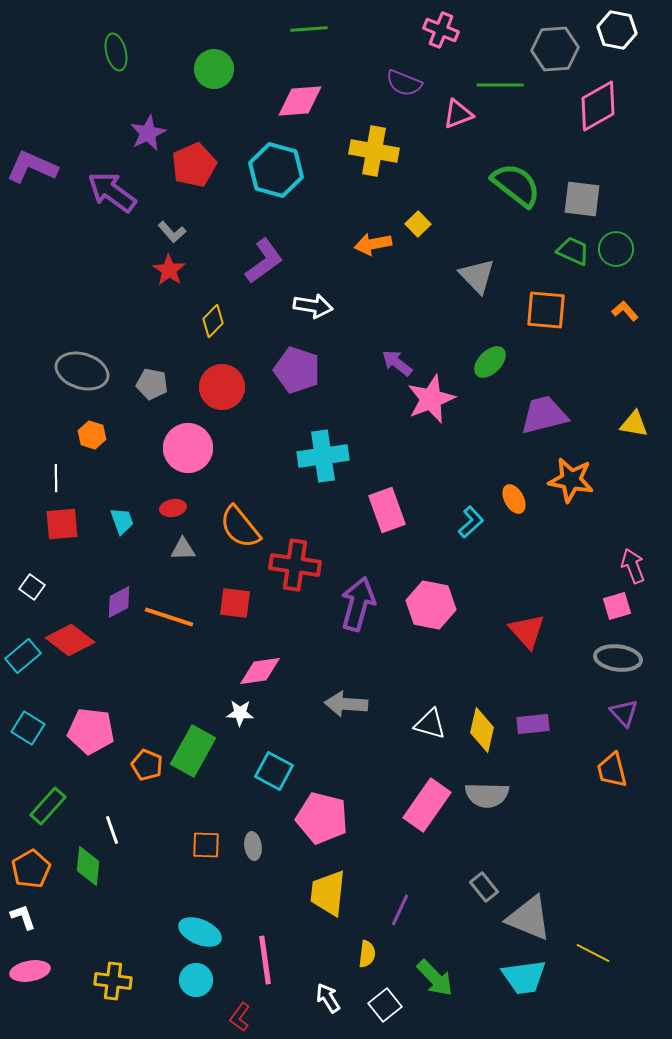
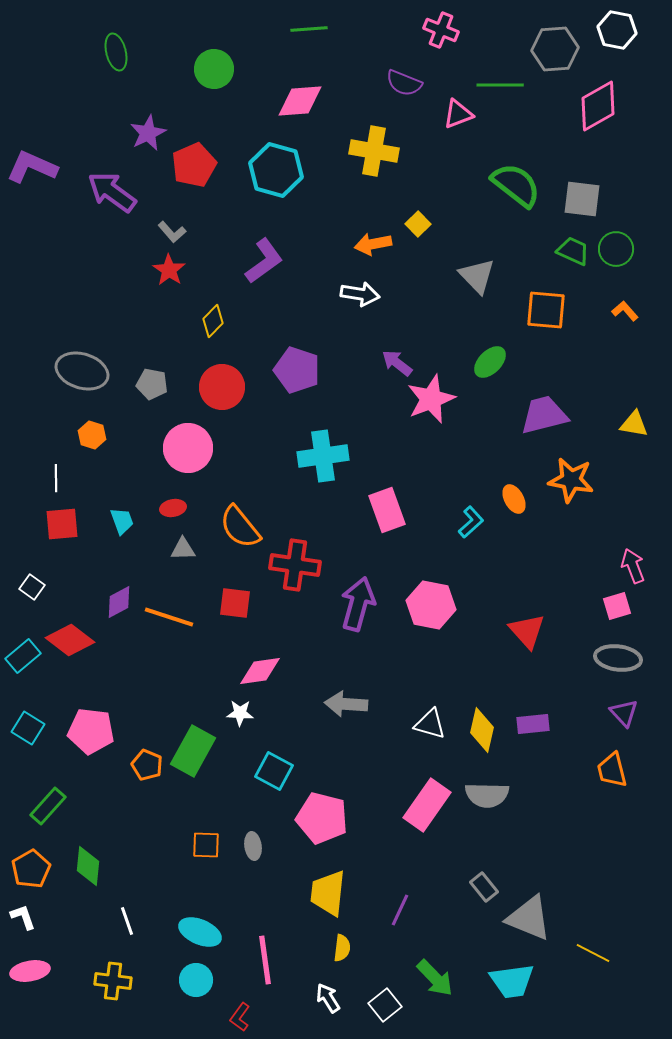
white arrow at (313, 306): moved 47 px right, 12 px up
white line at (112, 830): moved 15 px right, 91 px down
yellow semicircle at (367, 954): moved 25 px left, 6 px up
cyan trapezoid at (524, 977): moved 12 px left, 4 px down
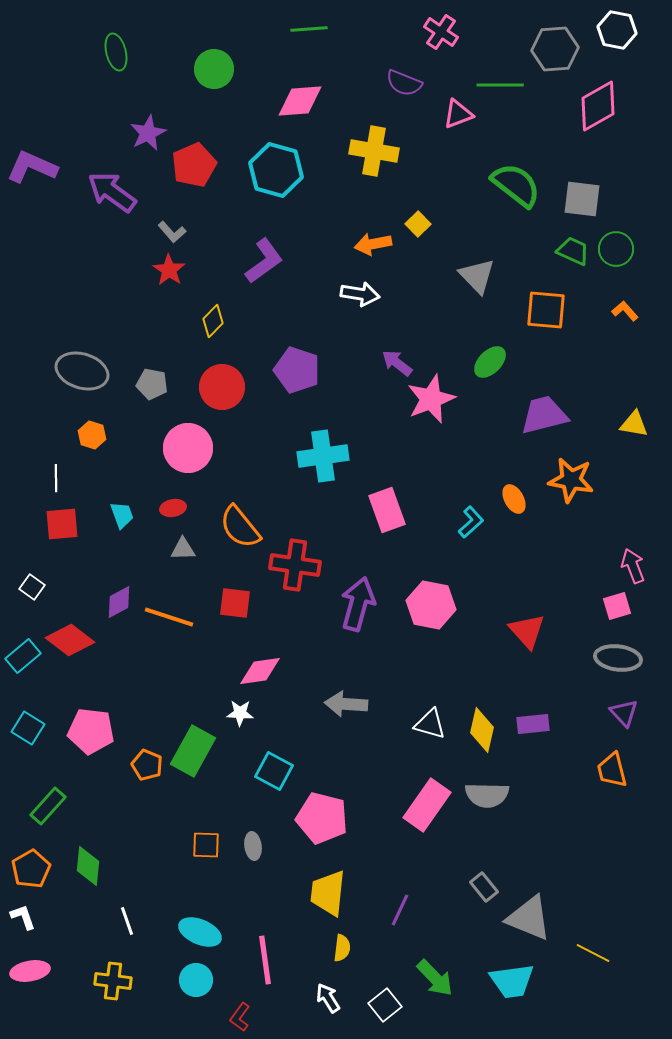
pink cross at (441, 30): moved 2 px down; rotated 12 degrees clockwise
cyan trapezoid at (122, 521): moved 6 px up
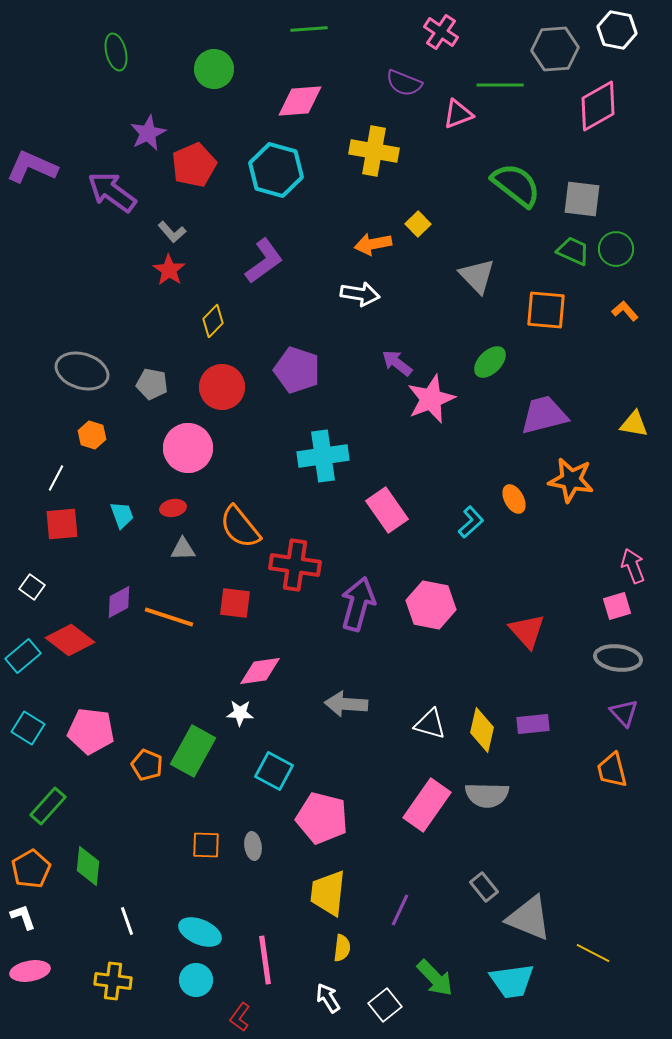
white line at (56, 478): rotated 28 degrees clockwise
pink rectangle at (387, 510): rotated 15 degrees counterclockwise
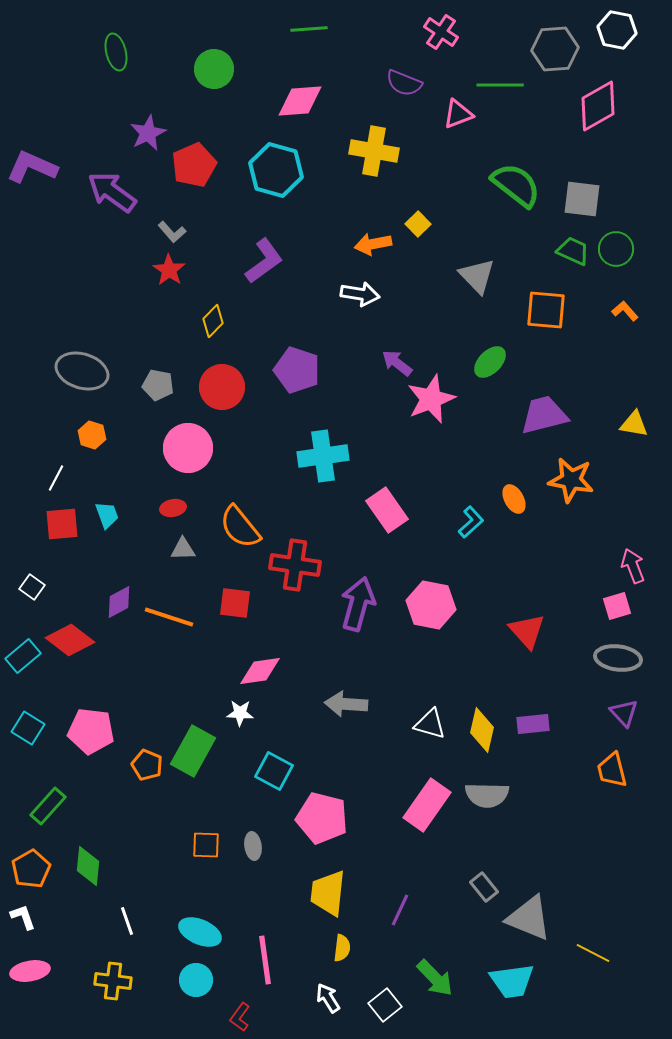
gray pentagon at (152, 384): moved 6 px right, 1 px down
cyan trapezoid at (122, 515): moved 15 px left
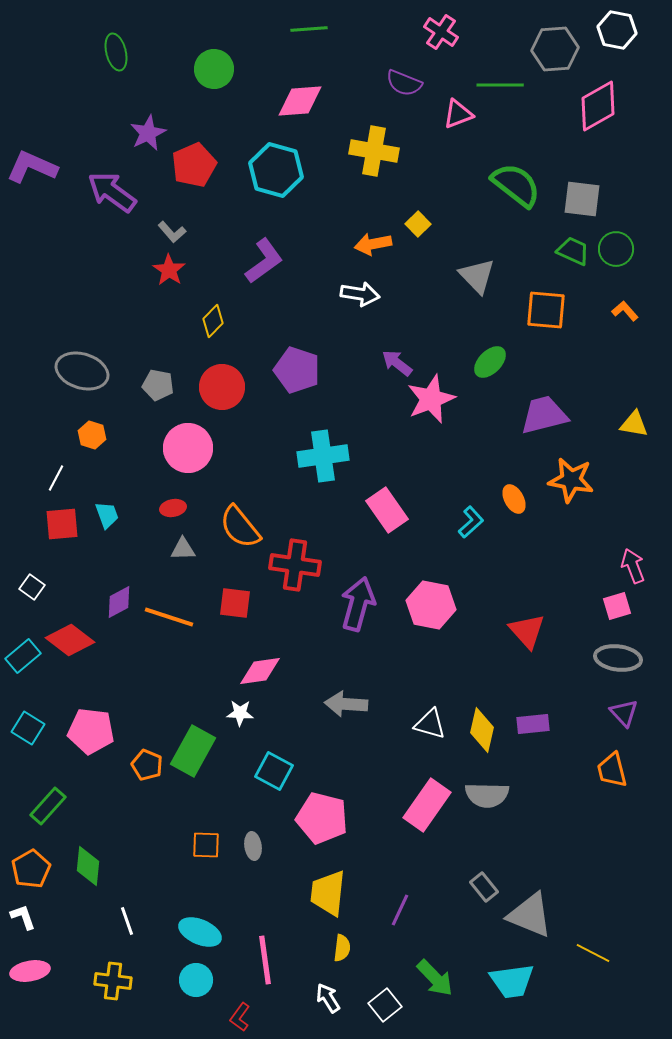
gray triangle at (529, 918): moved 1 px right, 3 px up
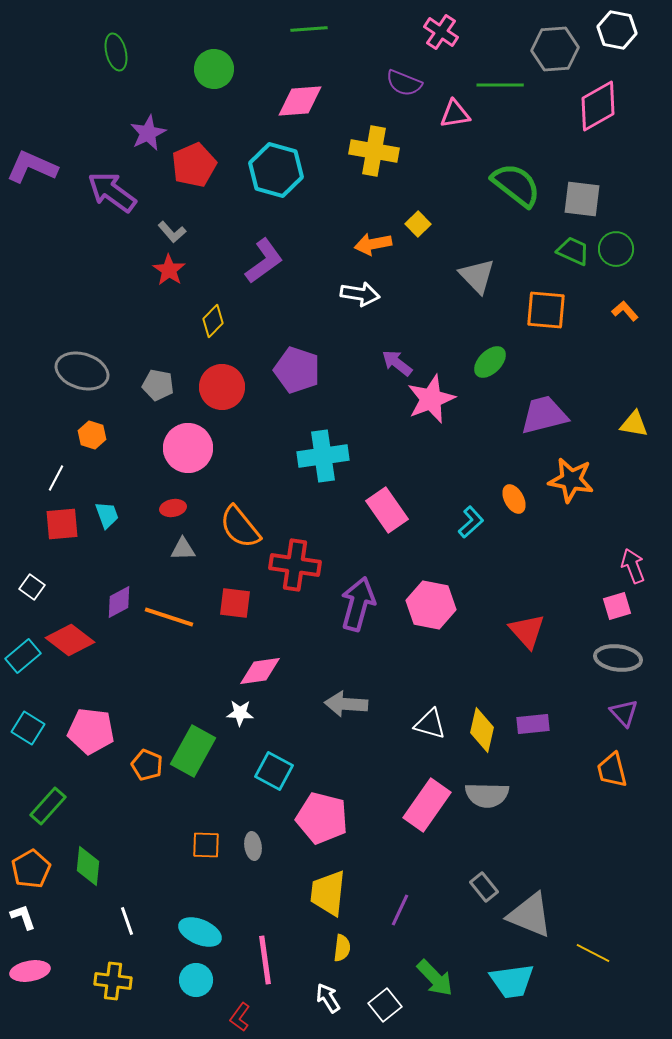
pink triangle at (458, 114): moved 3 px left; rotated 12 degrees clockwise
